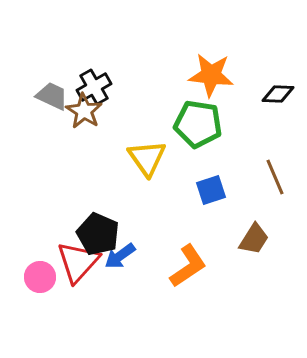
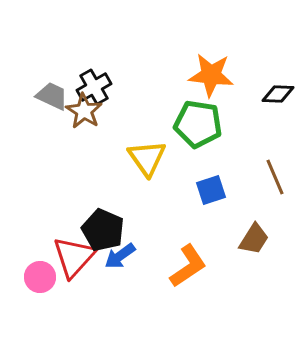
black pentagon: moved 5 px right, 4 px up
red triangle: moved 4 px left, 5 px up
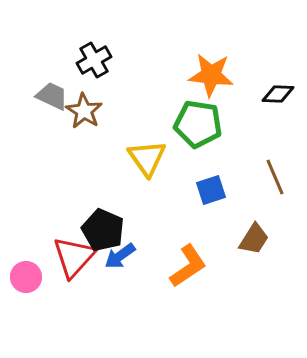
black cross: moved 27 px up
pink circle: moved 14 px left
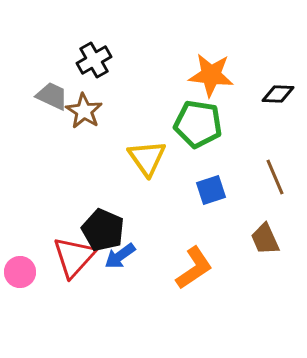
brown trapezoid: moved 11 px right; rotated 124 degrees clockwise
orange L-shape: moved 6 px right, 2 px down
pink circle: moved 6 px left, 5 px up
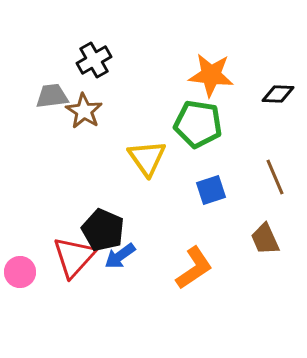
gray trapezoid: rotated 32 degrees counterclockwise
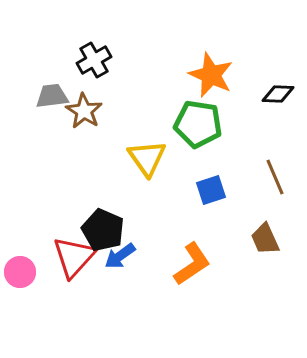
orange star: rotated 18 degrees clockwise
orange L-shape: moved 2 px left, 4 px up
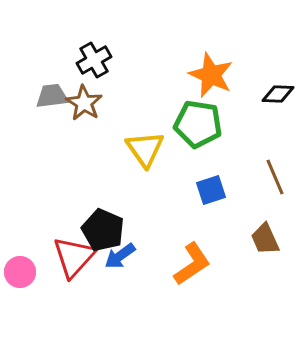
brown star: moved 8 px up
yellow triangle: moved 2 px left, 9 px up
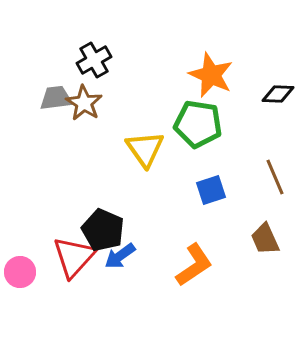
gray trapezoid: moved 4 px right, 2 px down
orange L-shape: moved 2 px right, 1 px down
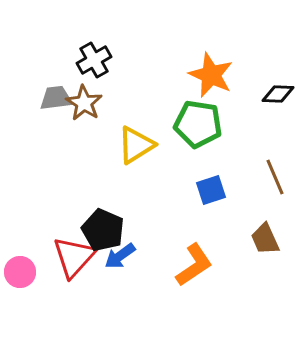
yellow triangle: moved 9 px left, 4 px up; rotated 33 degrees clockwise
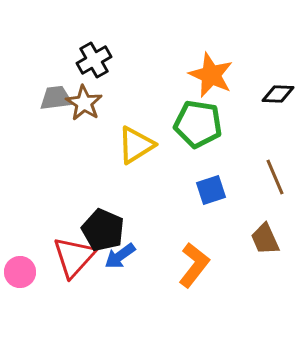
orange L-shape: rotated 18 degrees counterclockwise
